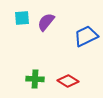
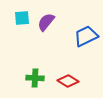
green cross: moved 1 px up
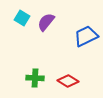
cyan square: rotated 35 degrees clockwise
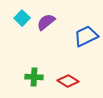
cyan square: rotated 14 degrees clockwise
purple semicircle: rotated 12 degrees clockwise
green cross: moved 1 px left, 1 px up
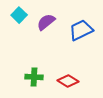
cyan square: moved 3 px left, 3 px up
blue trapezoid: moved 5 px left, 6 px up
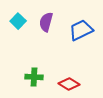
cyan square: moved 1 px left, 6 px down
purple semicircle: rotated 36 degrees counterclockwise
red diamond: moved 1 px right, 3 px down
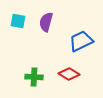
cyan square: rotated 35 degrees counterclockwise
blue trapezoid: moved 11 px down
red diamond: moved 10 px up
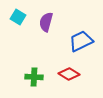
cyan square: moved 4 px up; rotated 21 degrees clockwise
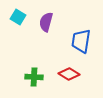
blue trapezoid: rotated 55 degrees counterclockwise
